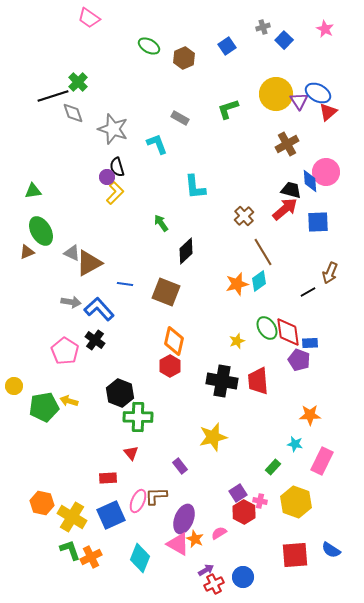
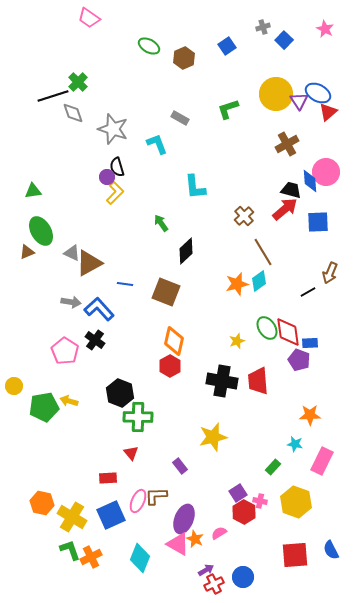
blue semicircle at (331, 550): rotated 30 degrees clockwise
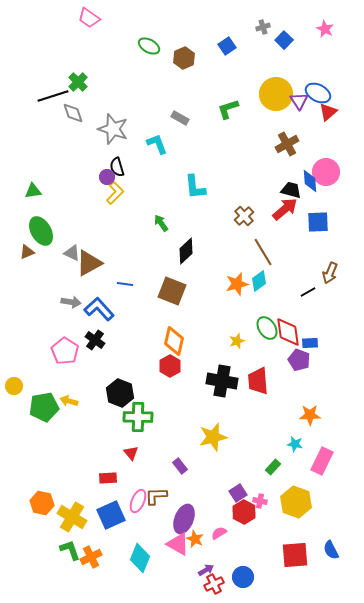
brown square at (166, 292): moved 6 px right, 1 px up
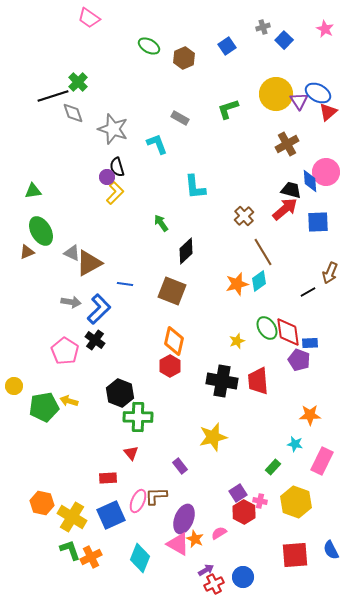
blue L-shape at (99, 309): rotated 88 degrees clockwise
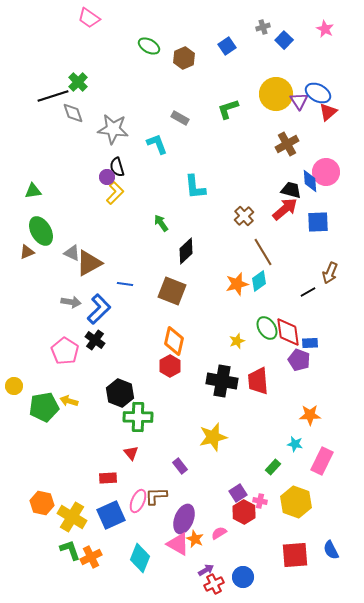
gray star at (113, 129): rotated 12 degrees counterclockwise
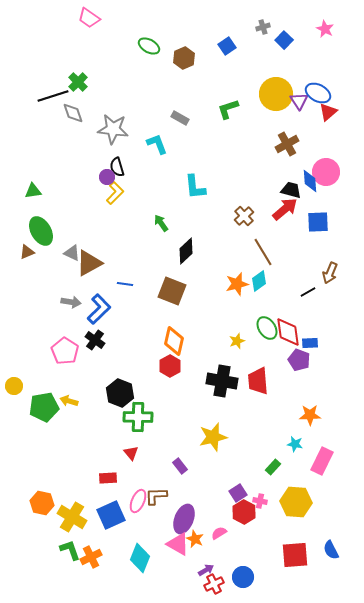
yellow hexagon at (296, 502): rotated 16 degrees counterclockwise
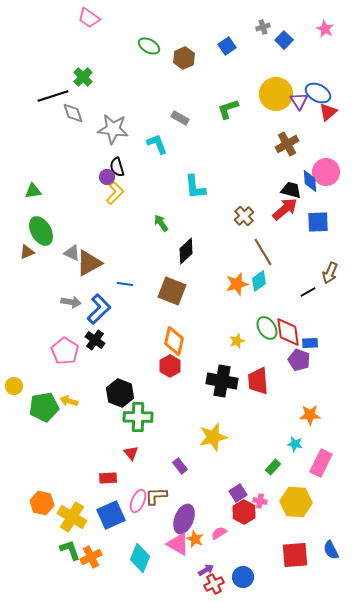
green cross at (78, 82): moved 5 px right, 5 px up
pink rectangle at (322, 461): moved 1 px left, 2 px down
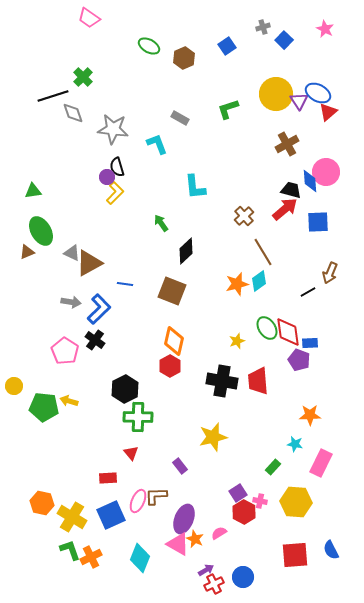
black hexagon at (120, 393): moved 5 px right, 4 px up; rotated 12 degrees clockwise
green pentagon at (44, 407): rotated 16 degrees clockwise
